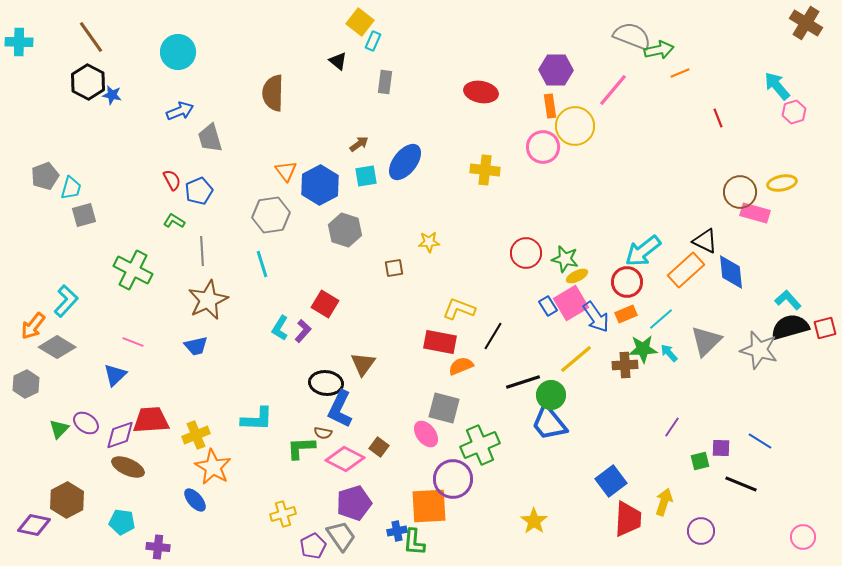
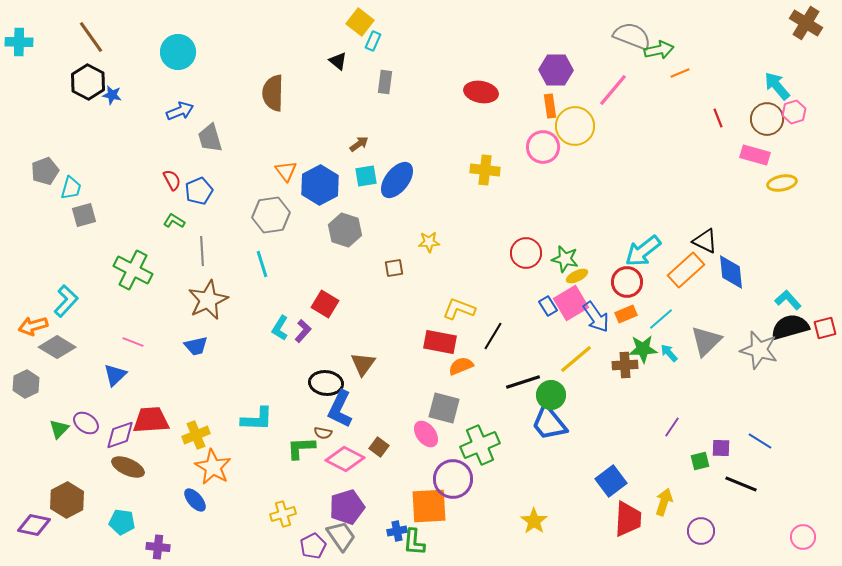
blue ellipse at (405, 162): moved 8 px left, 18 px down
gray pentagon at (45, 176): moved 5 px up
brown circle at (740, 192): moved 27 px right, 73 px up
pink rectangle at (755, 213): moved 58 px up
orange arrow at (33, 326): rotated 36 degrees clockwise
purple pentagon at (354, 503): moved 7 px left, 4 px down
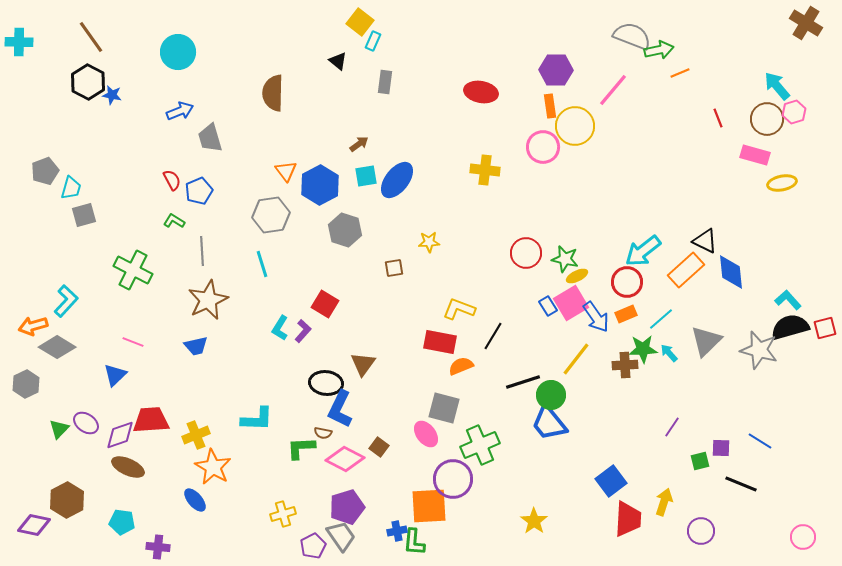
yellow line at (576, 359): rotated 12 degrees counterclockwise
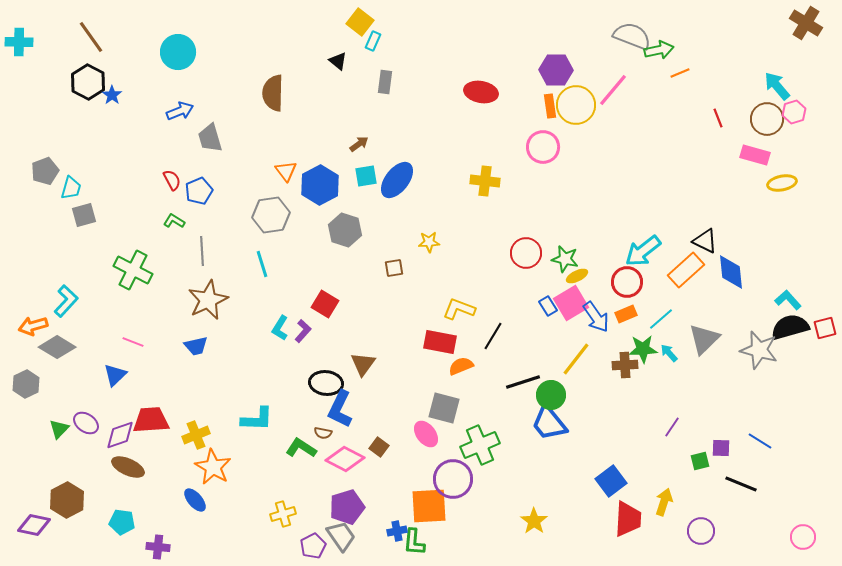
blue star at (112, 95): rotated 24 degrees clockwise
yellow circle at (575, 126): moved 1 px right, 21 px up
yellow cross at (485, 170): moved 11 px down
gray triangle at (706, 341): moved 2 px left, 2 px up
green L-shape at (301, 448): rotated 36 degrees clockwise
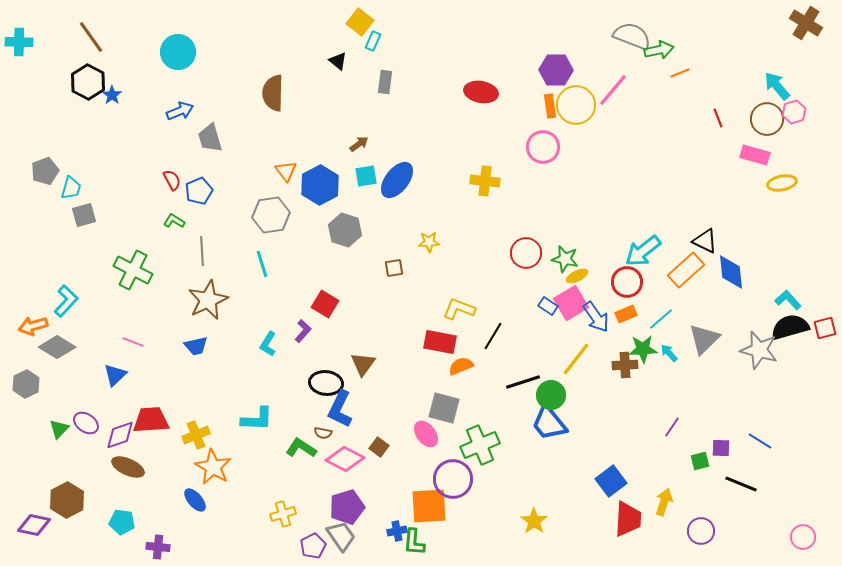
blue rectangle at (548, 306): rotated 24 degrees counterclockwise
cyan L-shape at (280, 328): moved 12 px left, 16 px down
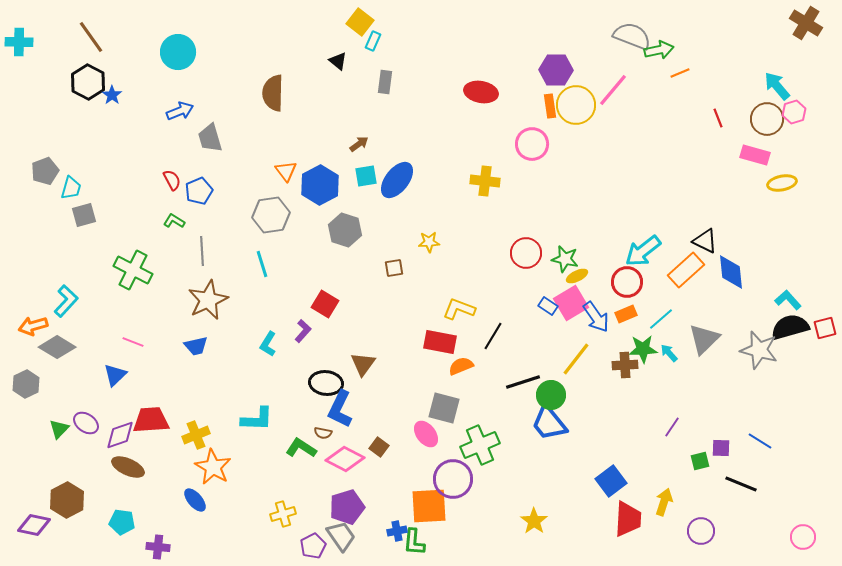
pink circle at (543, 147): moved 11 px left, 3 px up
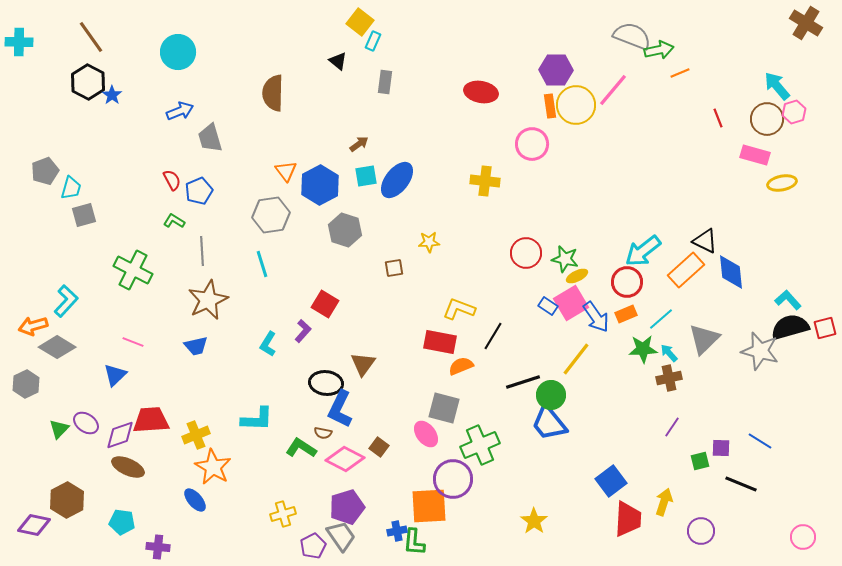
gray star at (759, 350): moved 1 px right, 1 px down
brown cross at (625, 365): moved 44 px right, 13 px down; rotated 10 degrees counterclockwise
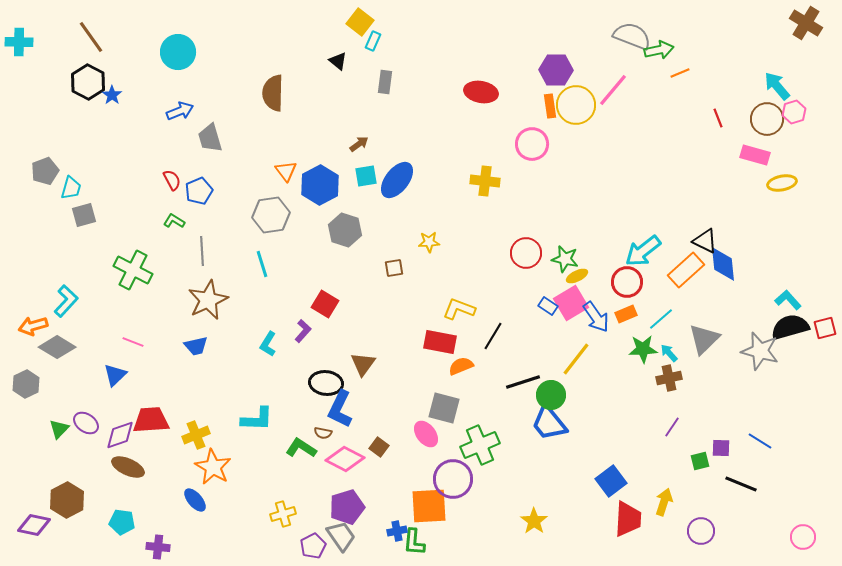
blue diamond at (731, 272): moved 8 px left, 8 px up
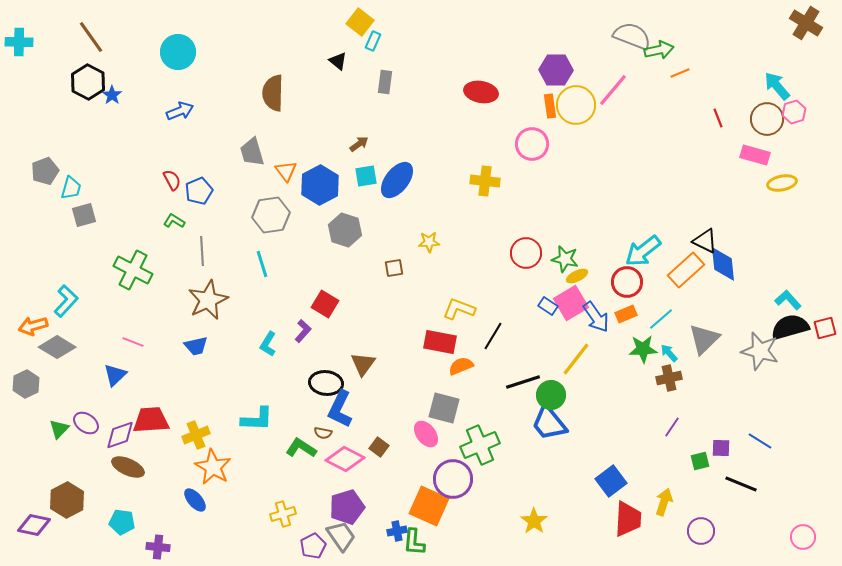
gray trapezoid at (210, 138): moved 42 px right, 14 px down
orange square at (429, 506): rotated 27 degrees clockwise
